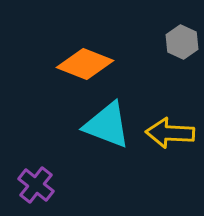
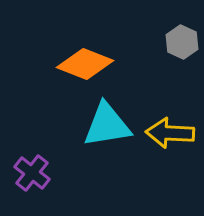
cyan triangle: rotated 30 degrees counterclockwise
purple cross: moved 4 px left, 12 px up
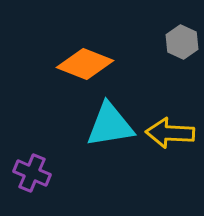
cyan triangle: moved 3 px right
purple cross: rotated 15 degrees counterclockwise
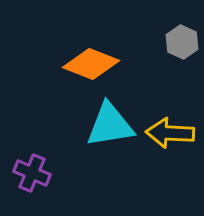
orange diamond: moved 6 px right
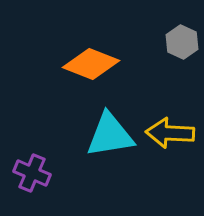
cyan triangle: moved 10 px down
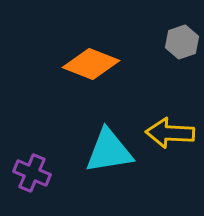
gray hexagon: rotated 16 degrees clockwise
cyan triangle: moved 1 px left, 16 px down
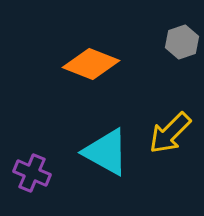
yellow arrow: rotated 48 degrees counterclockwise
cyan triangle: moved 3 px left, 1 px down; rotated 38 degrees clockwise
